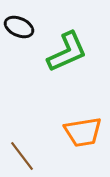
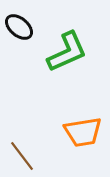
black ellipse: rotated 16 degrees clockwise
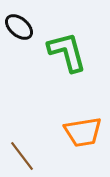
green L-shape: rotated 81 degrees counterclockwise
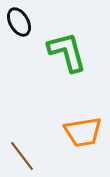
black ellipse: moved 5 px up; rotated 20 degrees clockwise
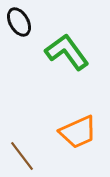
green L-shape: rotated 21 degrees counterclockwise
orange trapezoid: moved 5 px left; rotated 15 degrees counterclockwise
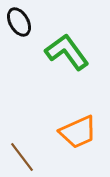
brown line: moved 1 px down
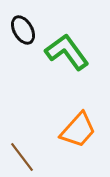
black ellipse: moved 4 px right, 8 px down
orange trapezoid: moved 2 px up; rotated 24 degrees counterclockwise
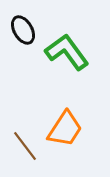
orange trapezoid: moved 13 px left, 1 px up; rotated 9 degrees counterclockwise
brown line: moved 3 px right, 11 px up
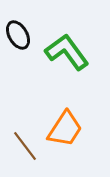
black ellipse: moved 5 px left, 5 px down
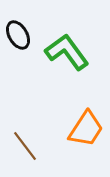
orange trapezoid: moved 21 px right
